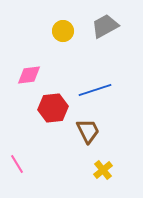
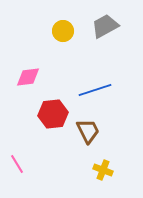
pink diamond: moved 1 px left, 2 px down
red hexagon: moved 6 px down
yellow cross: rotated 30 degrees counterclockwise
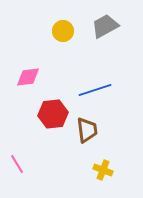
brown trapezoid: moved 1 px left, 1 px up; rotated 20 degrees clockwise
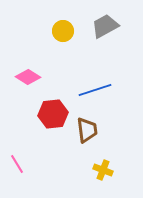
pink diamond: rotated 40 degrees clockwise
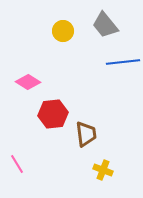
gray trapezoid: moved 1 px up; rotated 100 degrees counterclockwise
pink diamond: moved 5 px down
blue line: moved 28 px right, 28 px up; rotated 12 degrees clockwise
brown trapezoid: moved 1 px left, 4 px down
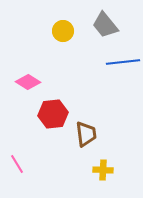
yellow cross: rotated 18 degrees counterclockwise
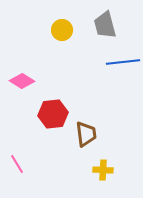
gray trapezoid: rotated 24 degrees clockwise
yellow circle: moved 1 px left, 1 px up
pink diamond: moved 6 px left, 1 px up
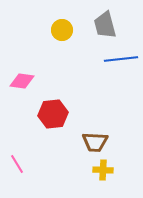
blue line: moved 2 px left, 3 px up
pink diamond: rotated 25 degrees counterclockwise
brown trapezoid: moved 9 px right, 8 px down; rotated 100 degrees clockwise
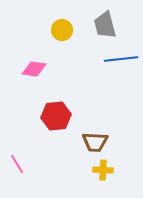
pink diamond: moved 12 px right, 12 px up
red hexagon: moved 3 px right, 2 px down
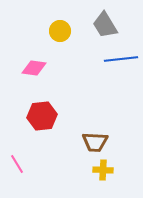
gray trapezoid: rotated 16 degrees counterclockwise
yellow circle: moved 2 px left, 1 px down
pink diamond: moved 1 px up
red hexagon: moved 14 px left
